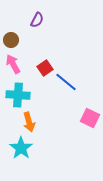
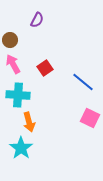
brown circle: moved 1 px left
blue line: moved 17 px right
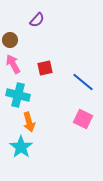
purple semicircle: rotated 14 degrees clockwise
red square: rotated 21 degrees clockwise
cyan cross: rotated 10 degrees clockwise
pink square: moved 7 px left, 1 px down
cyan star: moved 1 px up
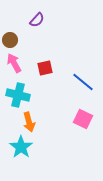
pink arrow: moved 1 px right, 1 px up
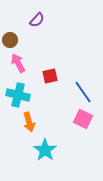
pink arrow: moved 4 px right
red square: moved 5 px right, 8 px down
blue line: moved 10 px down; rotated 15 degrees clockwise
cyan star: moved 24 px right, 3 px down
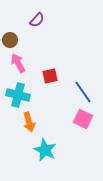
cyan star: rotated 10 degrees counterclockwise
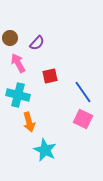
purple semicircle: moved 23 px down
brown circle: moved 2 px up
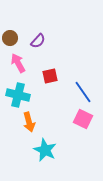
purple semicircle: moved 1 px right, 2 px up
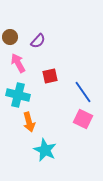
brown circle: moved 1 px up
